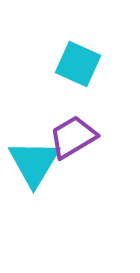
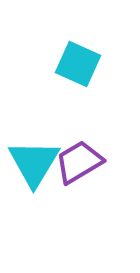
purple trapezoid: moved 6 px right, 25 px down
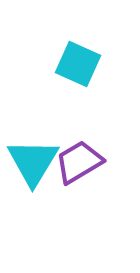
cyan triangle: moved 1 px left, 1 px up
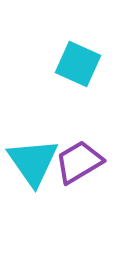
cyan triangle: rotated 6 degrees counterclockwise
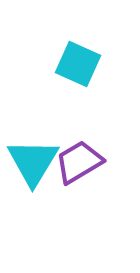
cyan triangle: rotated 6 degrees clockwise
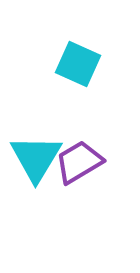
cyan triangle: moved 3 px right, 4 px up
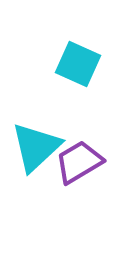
cyan triangle: moved 11 px up; rotated 16 degrees clockwise
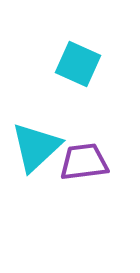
purple trapezoid: moved 5 px right; rotated 24 degrees clockwise
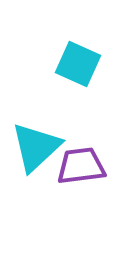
purple trapezoid: moved 3 px left, 4 px down
